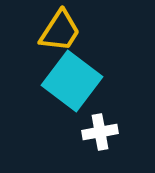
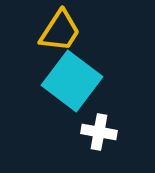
white cross: moved 1 px left; rotated 20 degrees clockwise
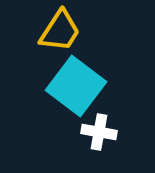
cyan square: moved 4 px right, 5 px down
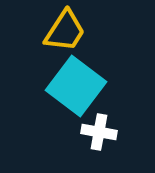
yellow trapezoid: moved 5 px right
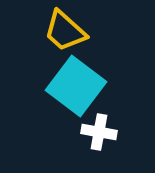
yellow trapezoid: rotated 99 degrees clockwise
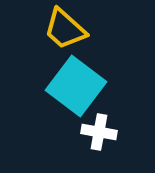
yellow trapezoid: moved 2 px up
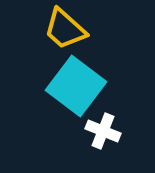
white cross: moved 4 px right, 1 px up; rotated 12 degrees clockwise
